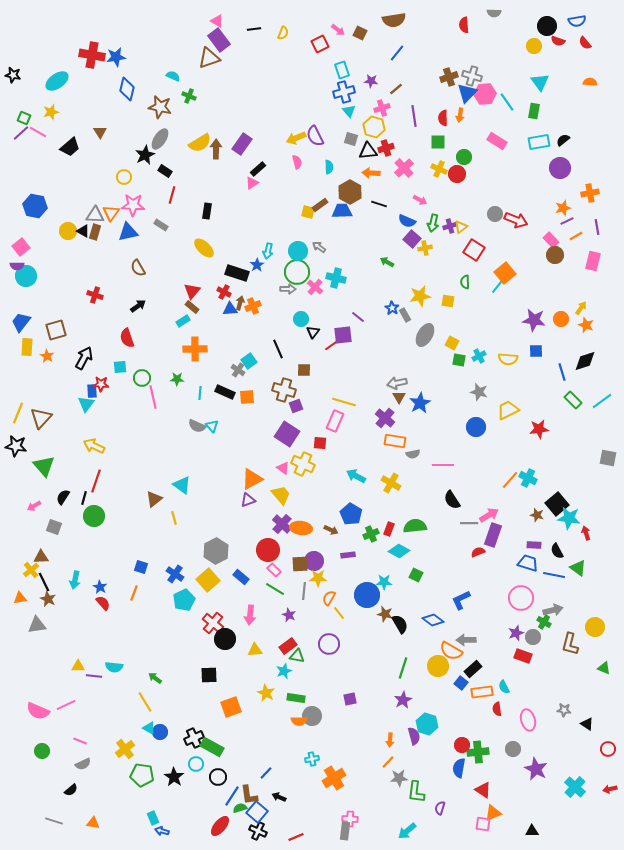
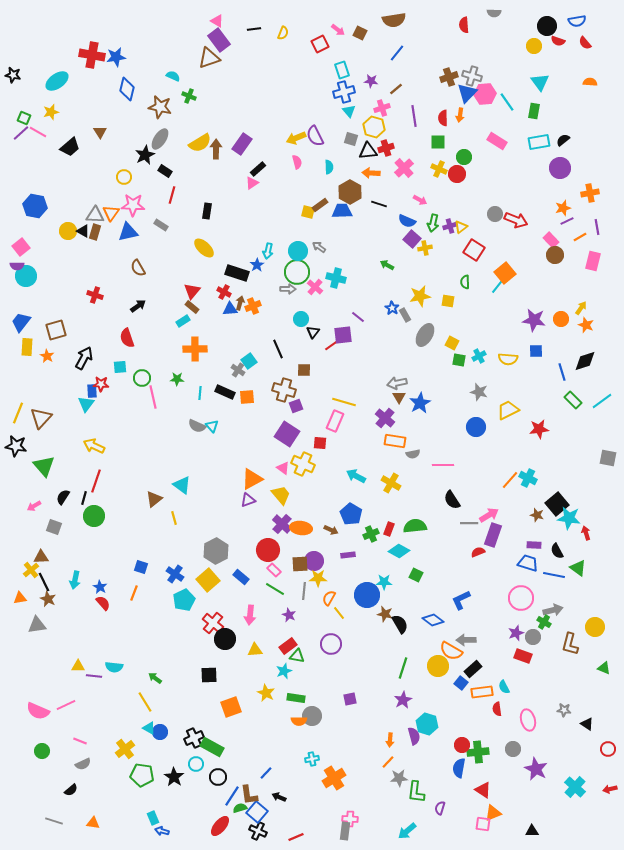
orange line at (576, 236): moved 4 px right, 1 px down
green arrow at (387, 262): moved 3 px down
purple circle at (329, 644): moved 2 px right
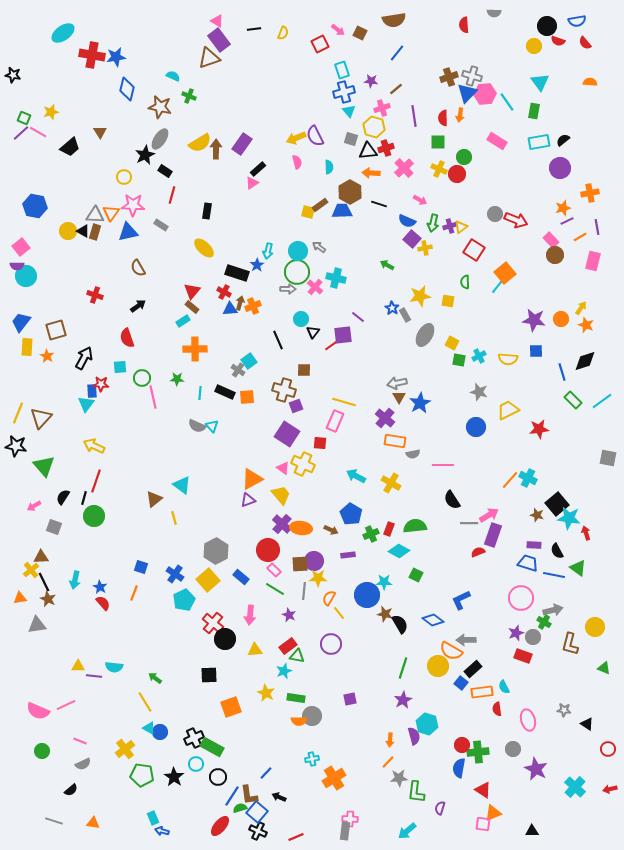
cyan ellipse at (57, 81): moved 6 px right, 48 px up
black line at (278, 349): moved 9 px up
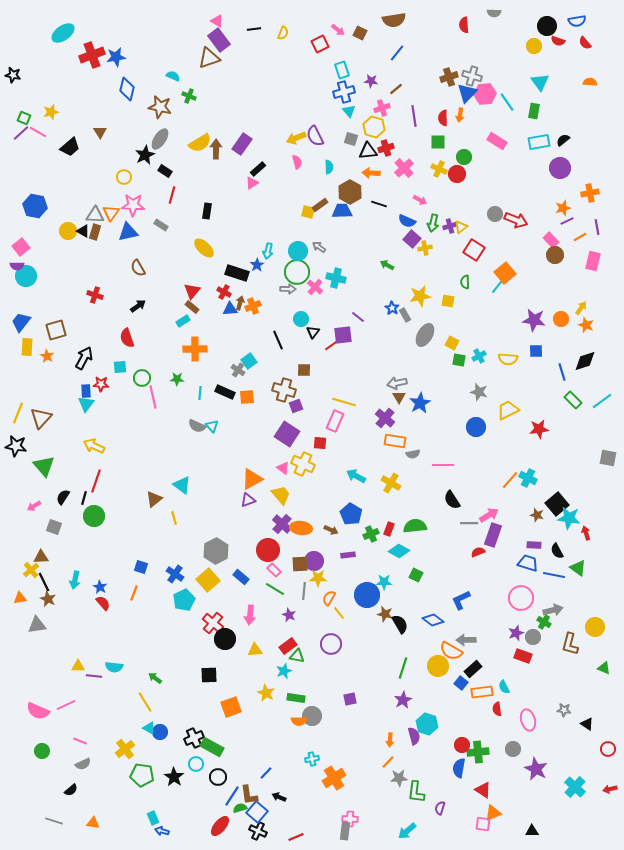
red cross at (92, 55): rotated 30 degrees counterclockwise
blue rectangle at (92, 391): moved 6 px left
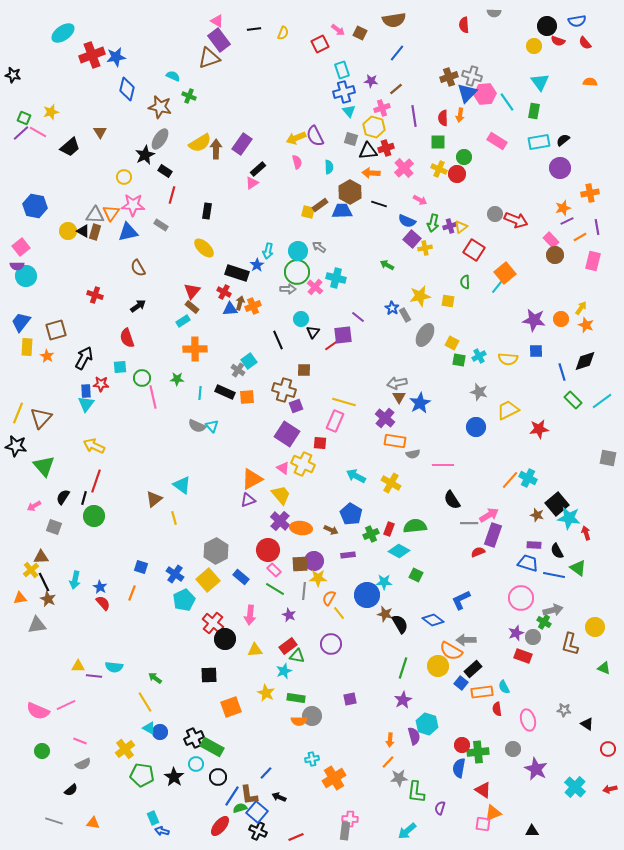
purple cross at (282, 524): moved 2 px left, 3 px up
orange line at (134, 593): moved 2 px left
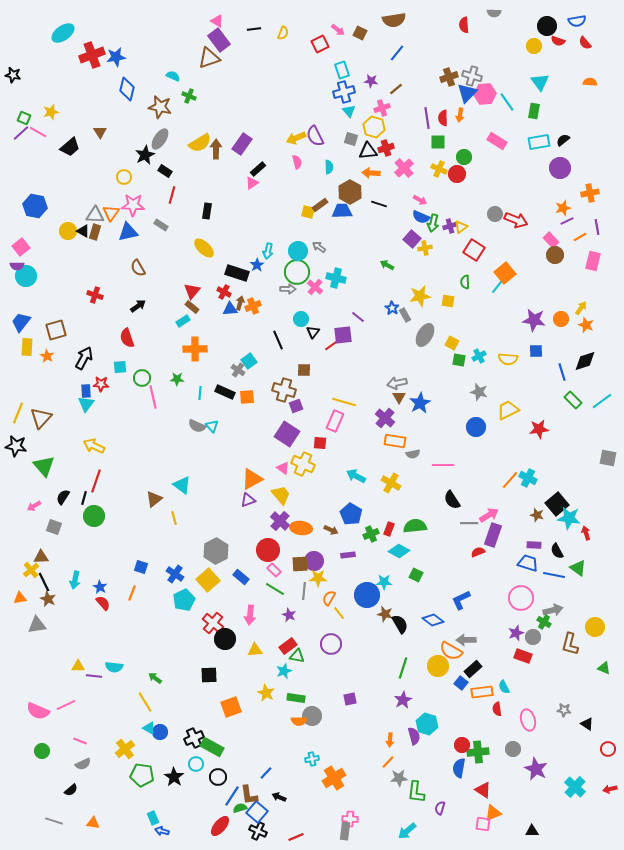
purple line at (414, 116): moved 13 px right, 2 px down
blue semicircle at (407, 221): moved 14 px right, 4 px up
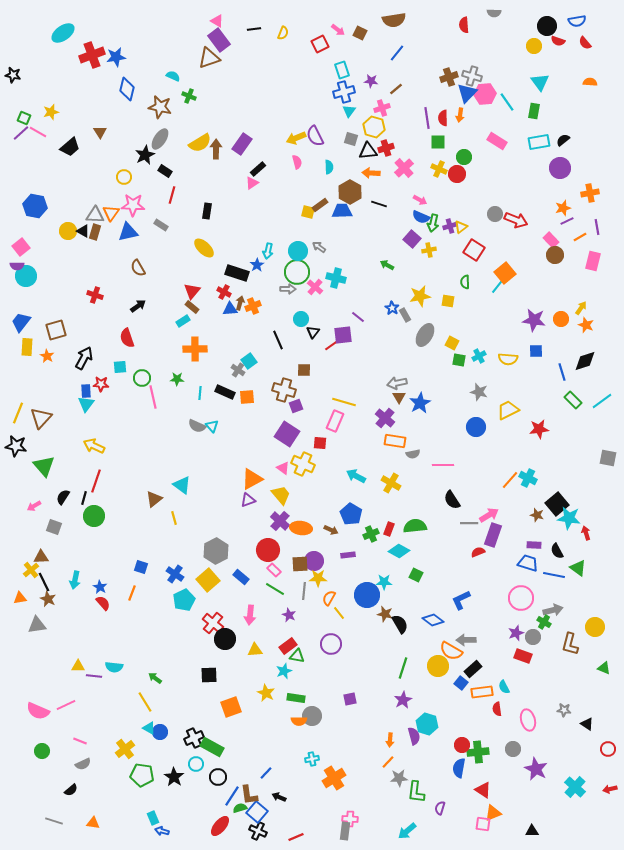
cyan triangle at (349, 111): rotated 16 degrees clockwise
yellow cross at (425, 248): moved 4 px right, 2 px down
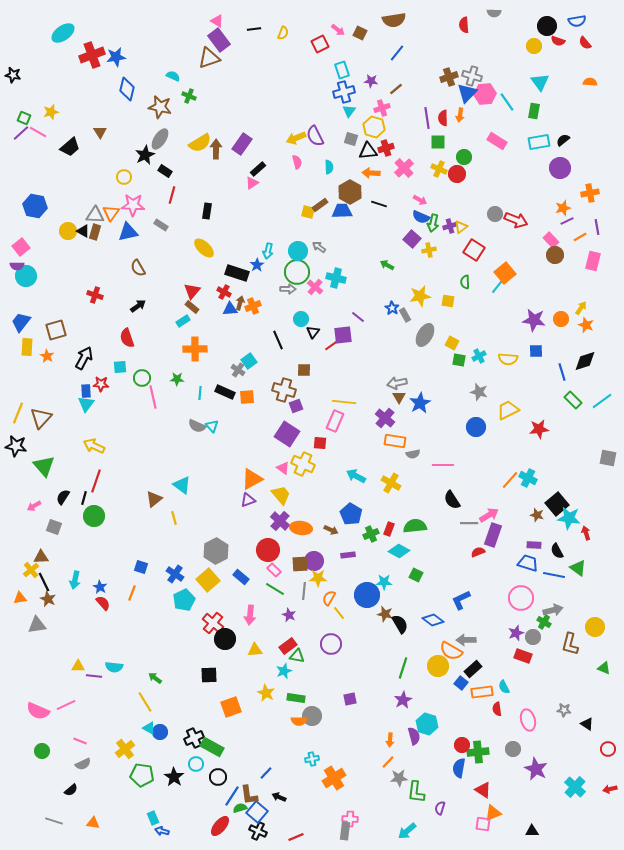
yellow line at (344, 402): rotated 10 degrees counterclockwise
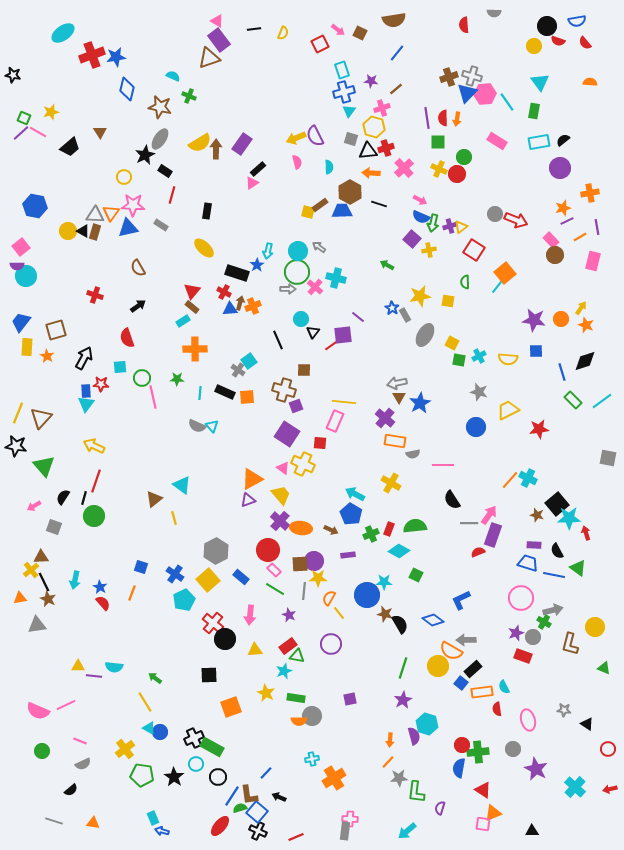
orange arrow at (460, 115): moved 3 px left, 4 px down
blue triangle at (128, 232): moved 4 px up
cyan arrow at (356, 476): moved 1 px left, 18 px down
pink arrow at (489, 515): rotated 24 degrees counterclockwise
cyan star at (569, 518): rotated 10 degrees counterclockwise
